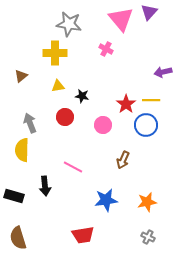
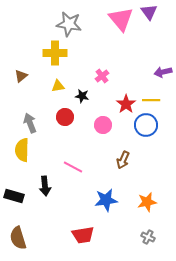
purple triangle: rotated 18 degrees counterclockwise
pink cross: moved 4 px left, 27 px down; rotated 24 degrees clockwise
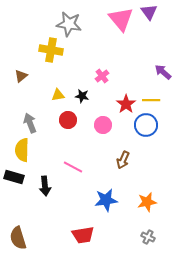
yellow cross: moved 4 px left, 3 px up; rotated 10 degrees clockwise
purple arrow: rotated 54 degrees clockwise
yellow triangle: moved 9 px down
red circle: moved 3 px right, 3 px down
black rectangle: moved 19 px up
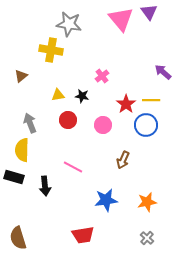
gray cross: moved 1 px left, 1 px down; rotated 16 degrees clockwise
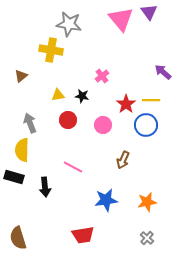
black arrow: moved 1 px down
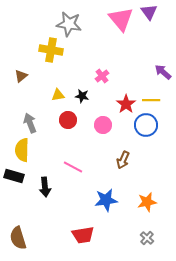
black rectangle: moved 1 px up
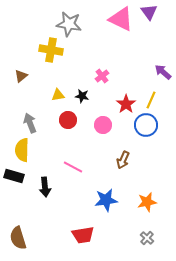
pink triangle: rotated 24 degrees counterclockwise
yellow line: rotated 66 degrees counterclockwise
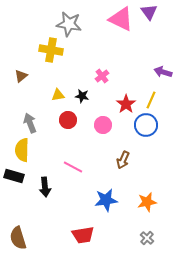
purple arrow: rotated 24 degrees counterclockwise
